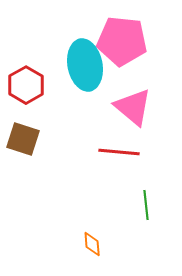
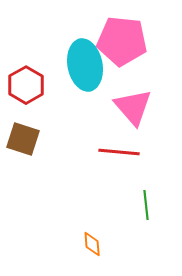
pink triangle: rotated 9 degrees clockwise
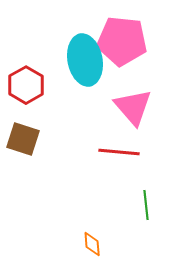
cyan ellipse: moved 5 px up
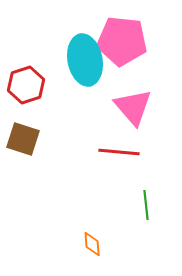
red hexagon: rotated 12 degrees clockwise
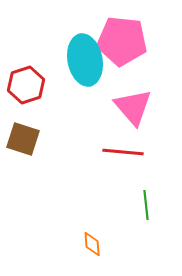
red line: moved 4 px right
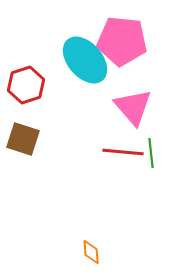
cyan ellipse: rotated 30 degrees counterclockwise
green line: moved 5 px right, 52 px up
orange diamond: moved 1 px left, 8 px down
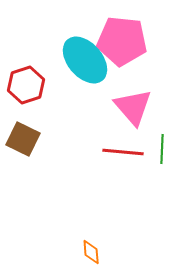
brown square: rotated 8 degrees clockwise
green line: moved 11 px right, 4 px up; rotated 8 degrees clockwise
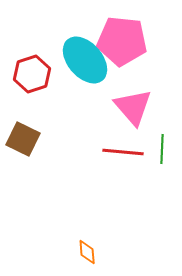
red hexagon: moved 6 px right, 11 px up
orange diamond: moved 4 px left
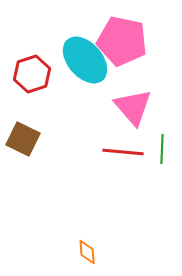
pink pentagon: rotated 6 degrees clockwise
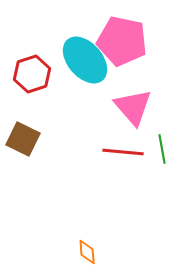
green line: rotated 12 degrees counterclockwise
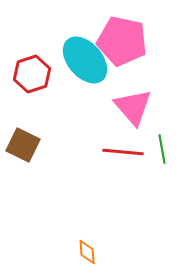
brown square: moved 6 px down
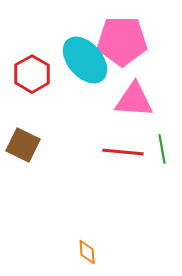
pink pentagon: rotated 12 degrees counterclockwise
red hexagon: rotated 12 degrees counterclockwise
pink triangle: moved 1 px right, 7 px up; rotated 45 degrees counterclockwise
